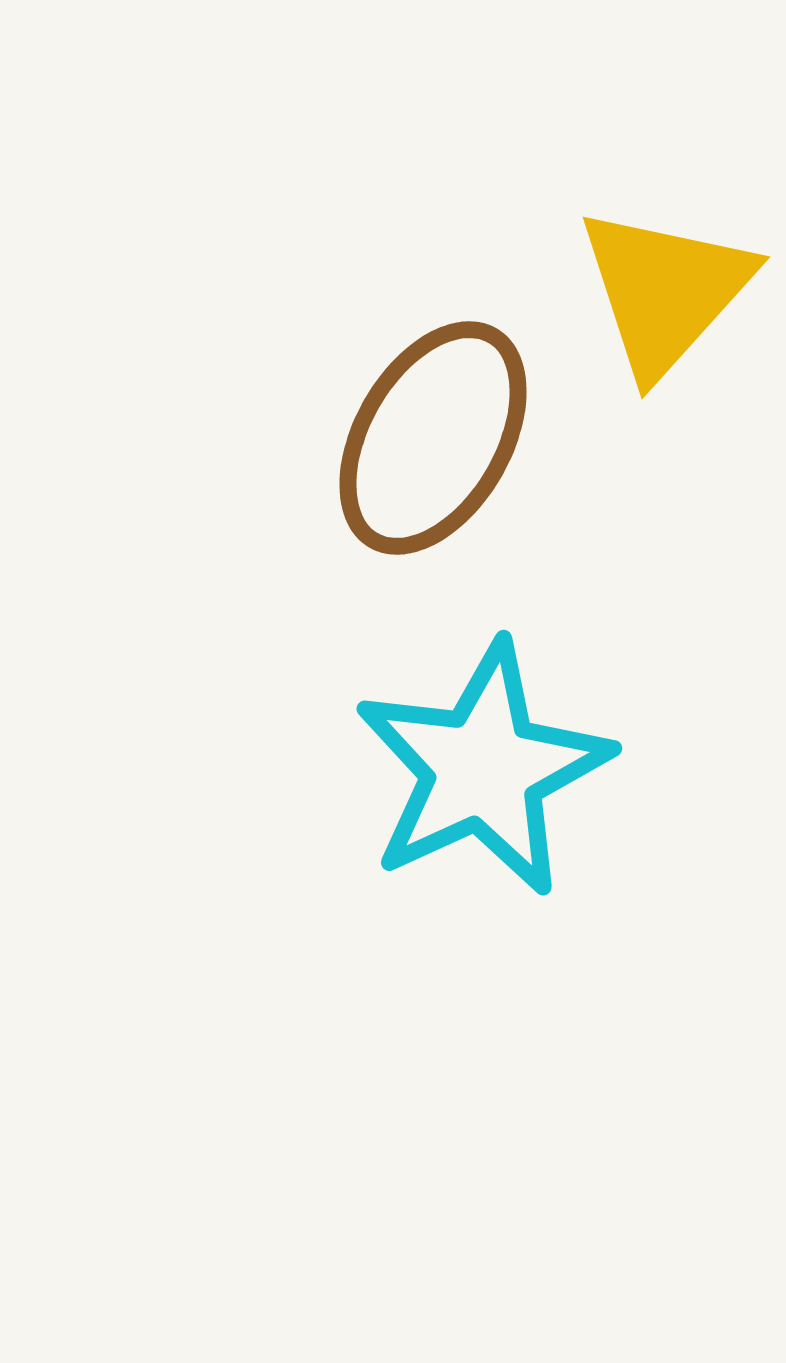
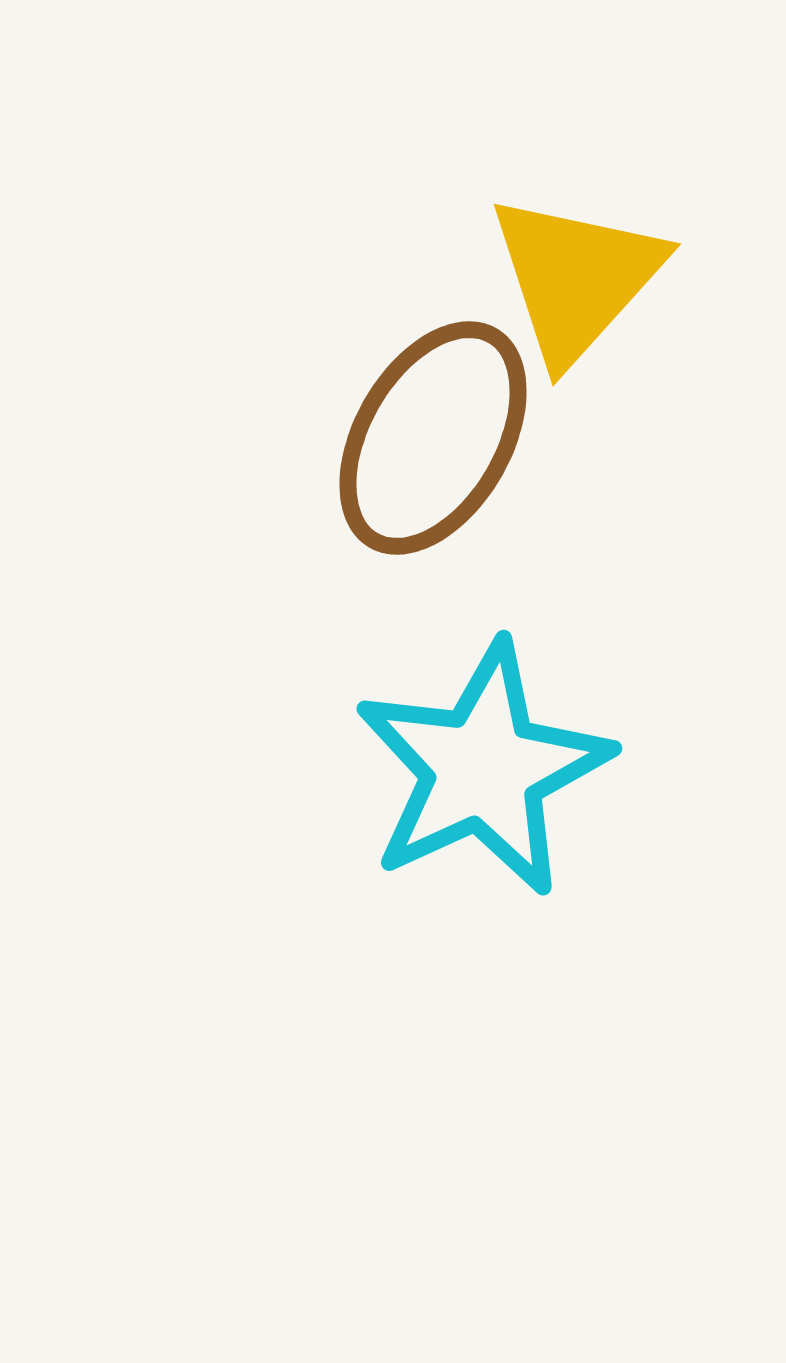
yellow triangle: moved 89 px left, 13 px up
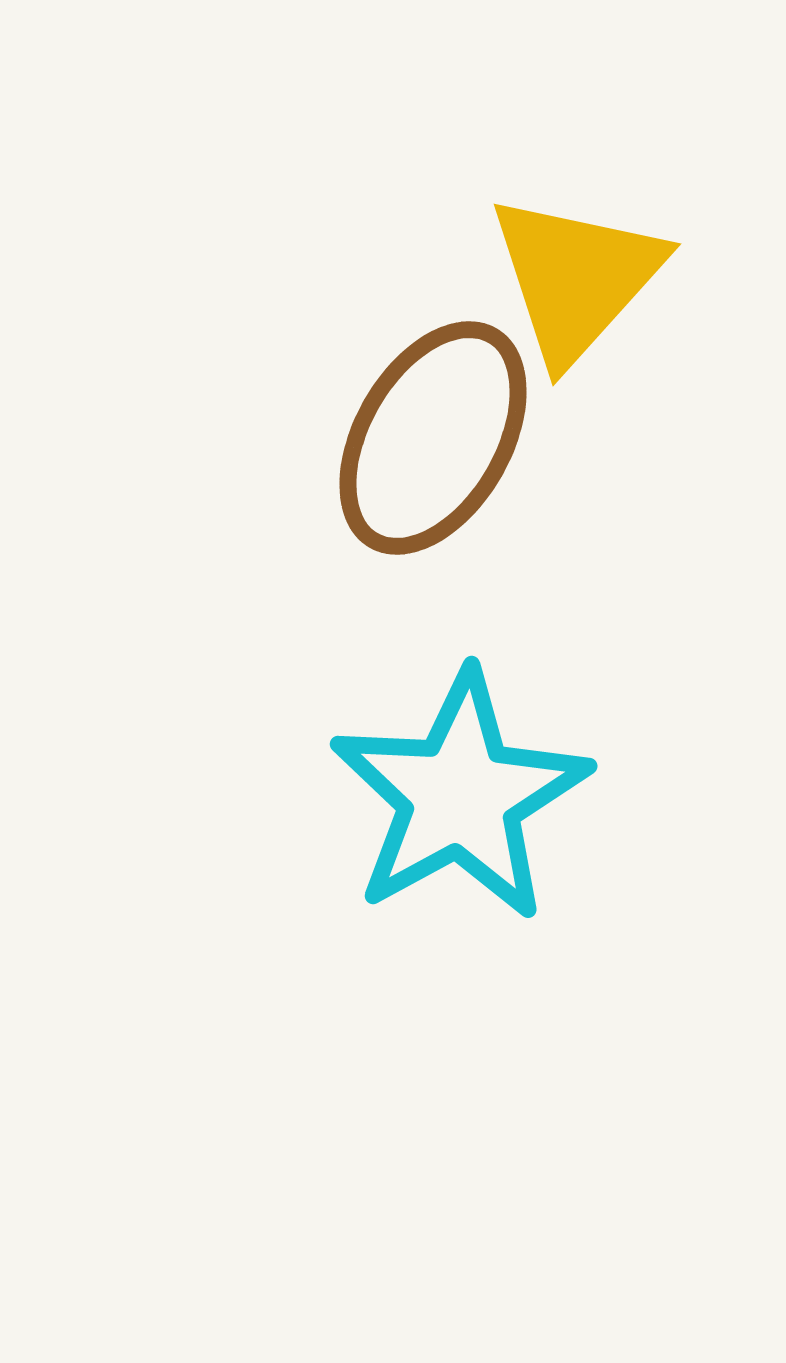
cyan star: moved 23 px left, 27 px down; rotated 4 degrees counterclockwise
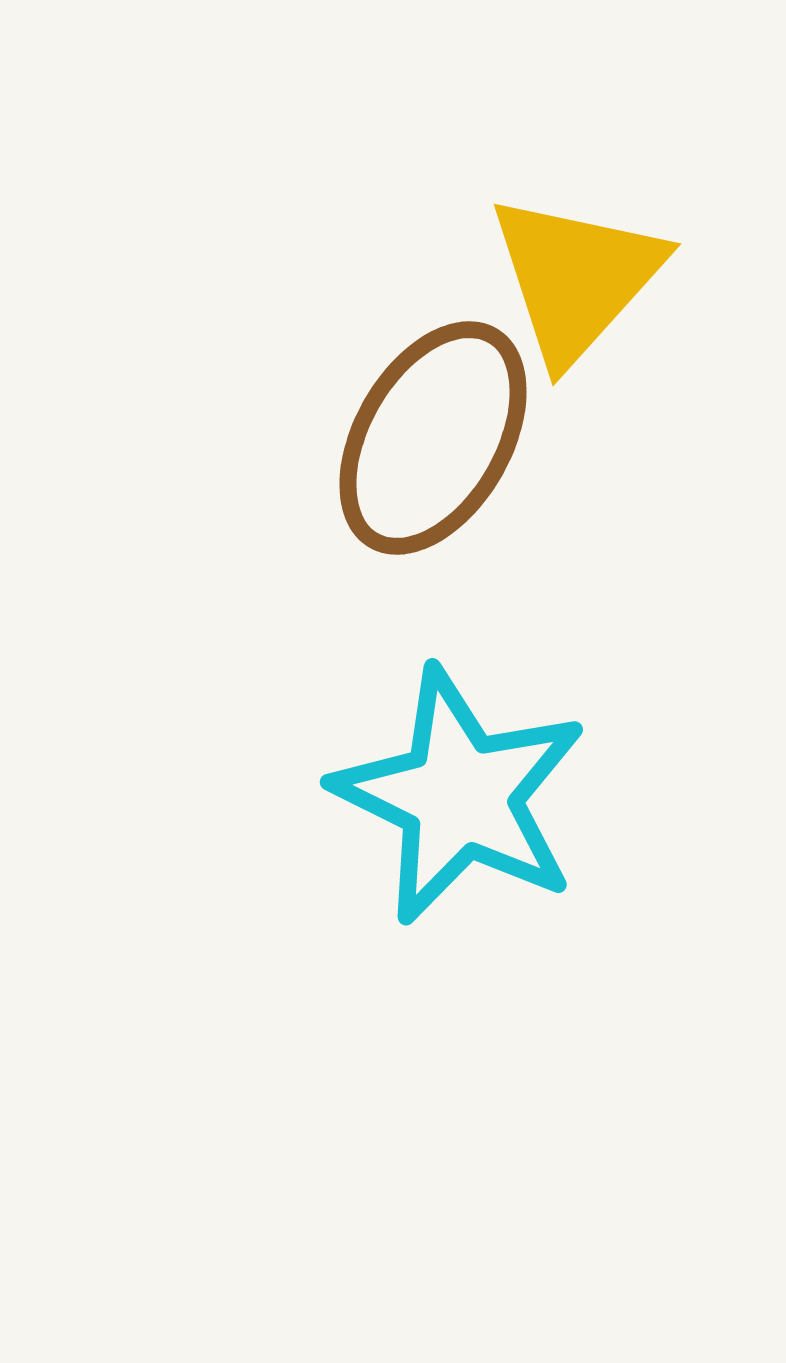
cyan star: rotated 17 degrees counterclockwise
